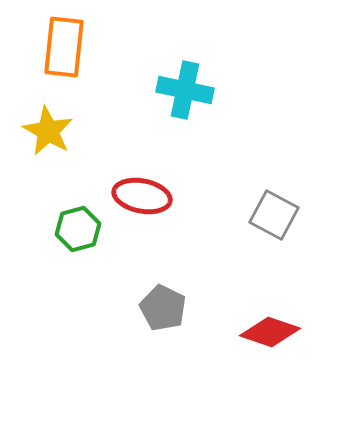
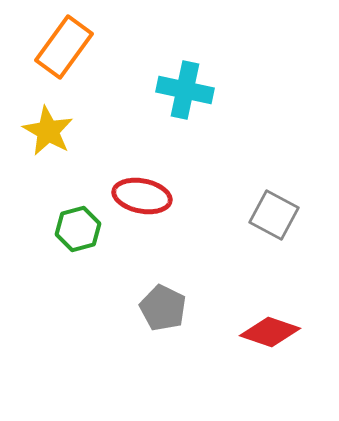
orange rectangle: rotated 30 degrees clockwise
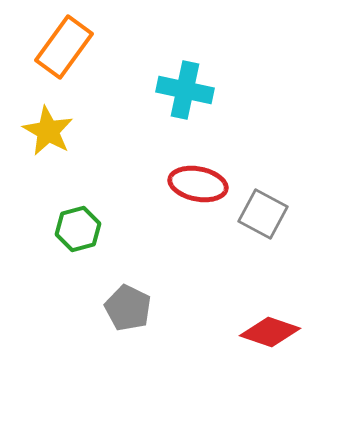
red ellipse: moved 56 px right, 12 px up
gray square: moved 11 px left, 1 px up
gray pentagon: moved 35 px left
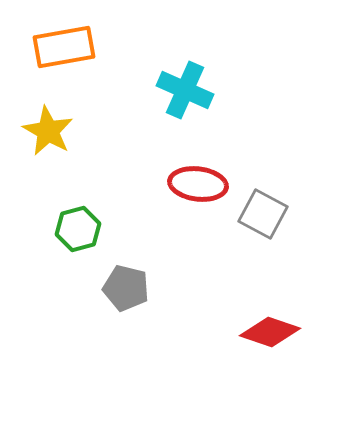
orange rectangle: rotated 44 degrees clockwise
cyan cross: rotated 12 degrees clockwise
red ellipse: rotated 4 degrees counterclockwise
gray pentagon: moved 2 px left, 20 px up; rotated 12 degrees counterclockwise
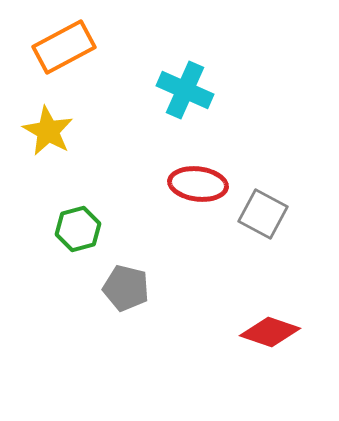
orange rectangle: rotated 18 degrees counterclockwise
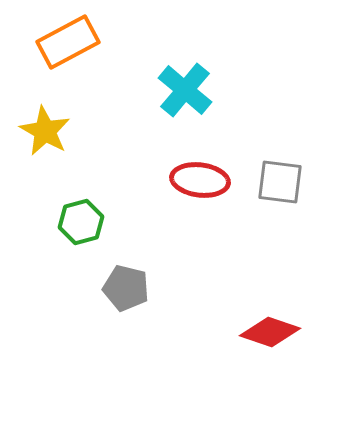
orange rectangle: moved 4 px right, 5 px up
cyan cross: rotated 16 degrees clockwise
yellow star: moved 3 px left
red ellipse: moved 2 px right, 4 px up
gray square: moved 17 px right, 32 px up; rotated 21 degrees counterclockwise
green hexagon: moved 3 px right, 7 px up
